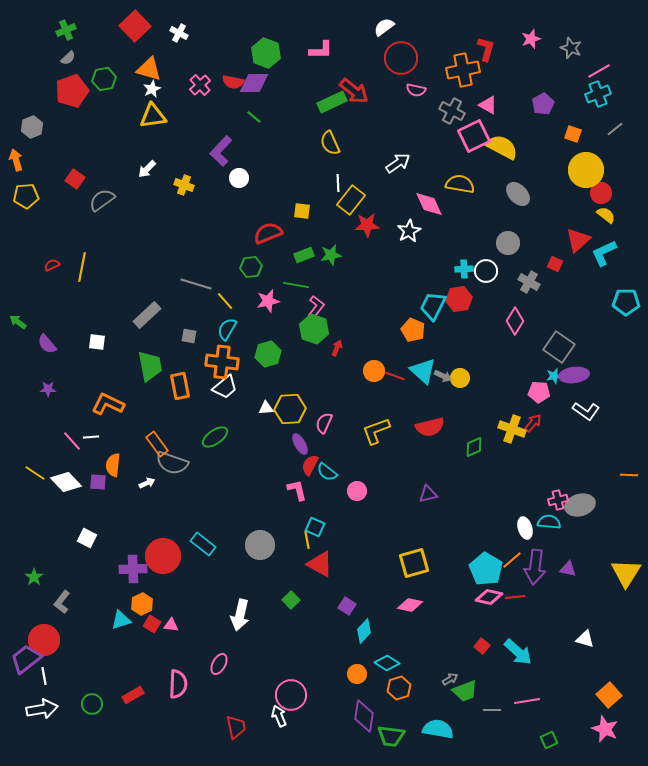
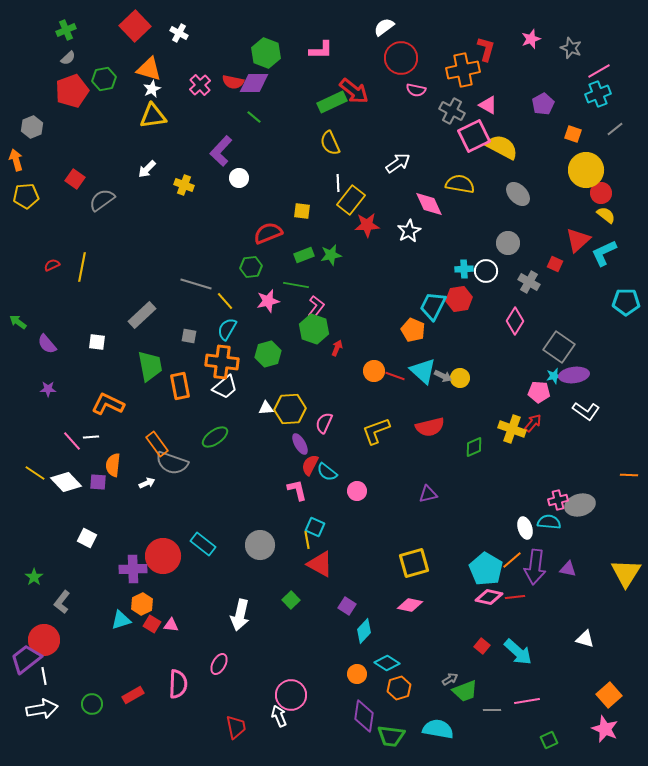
gray rectangle at (147, 315): moved 5 px left
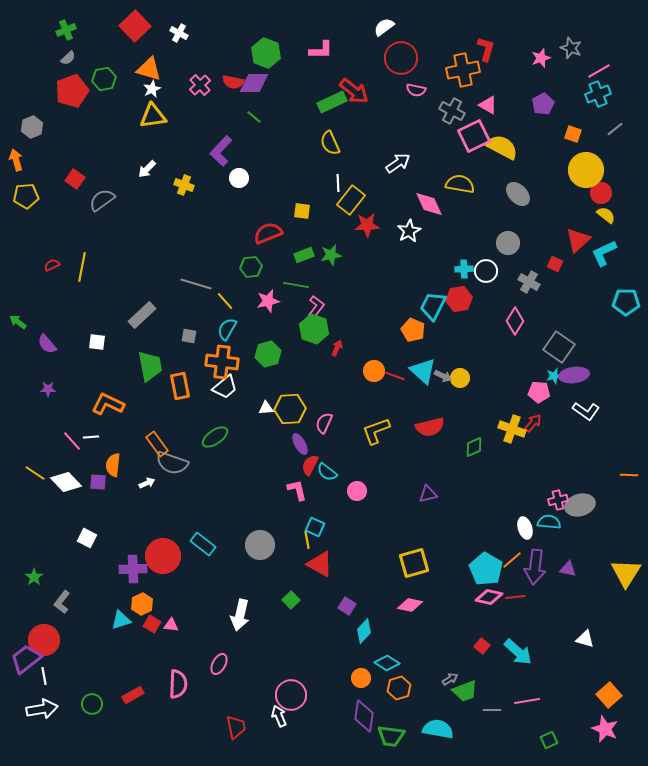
pink star at (531, 39): moved 10 px right, 19 px down
orange circle at (357, 674): moved 4 px right, 4 px down
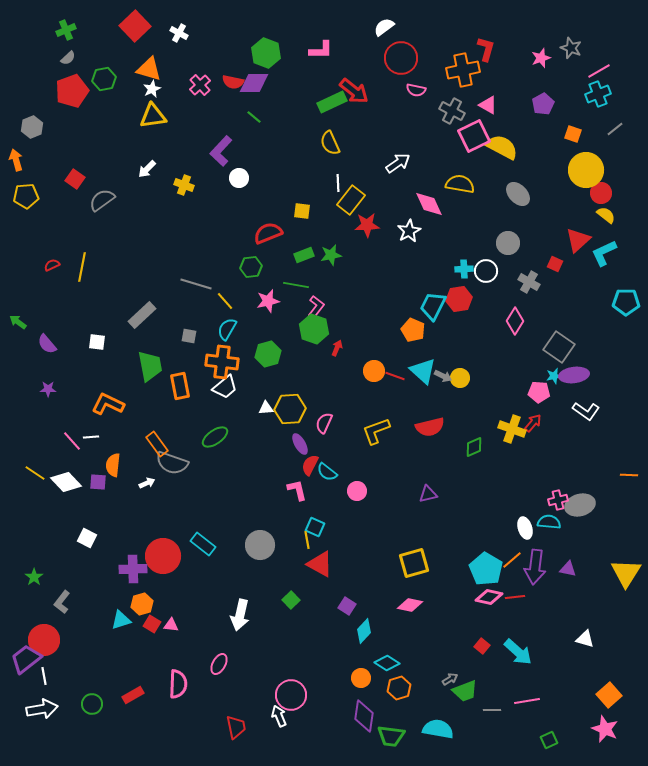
orange hexagon at (142, 604): rotated 10 degrees clockwise
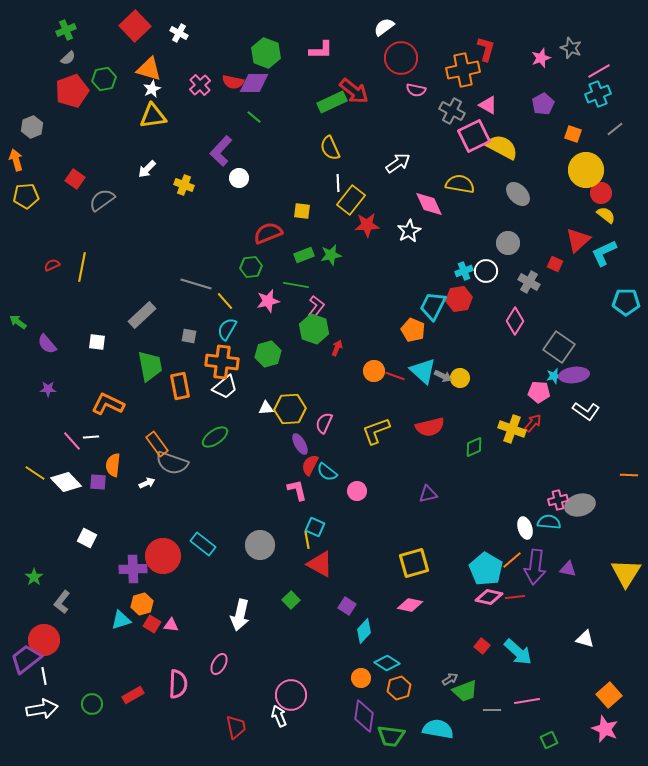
yellow semicircle at (330, 143): moved 5 px down
cyan cross at (464, 269): moved 2 px down; rotated 18 degrees counterclockwise
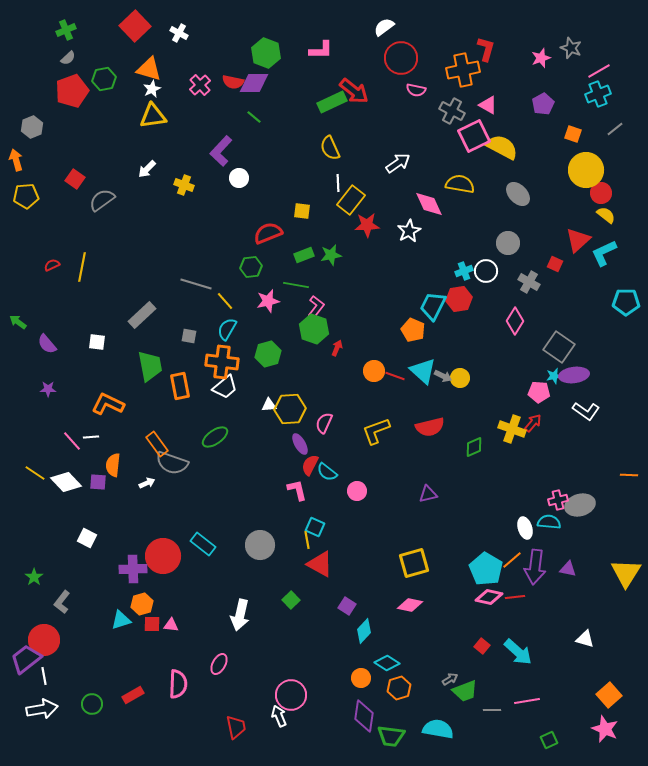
white triangle at (266, 408): moved 3 px right, 3 px up
red square at (152, 624): rotated 30 degrees counterclockwise
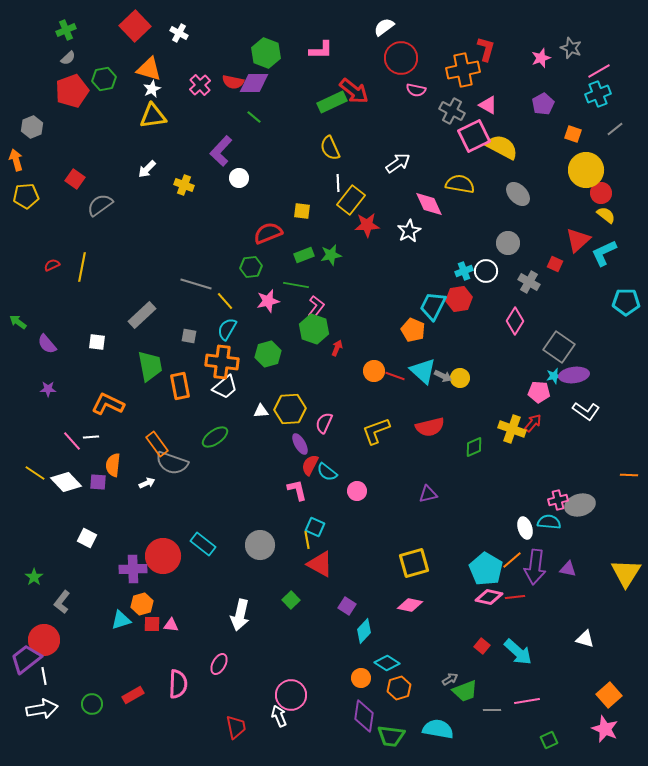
gray semicircle at (102, 200): moved 2 px left, 5 px down
white triangle at (269, 405): moved 8 px left, 6 px down
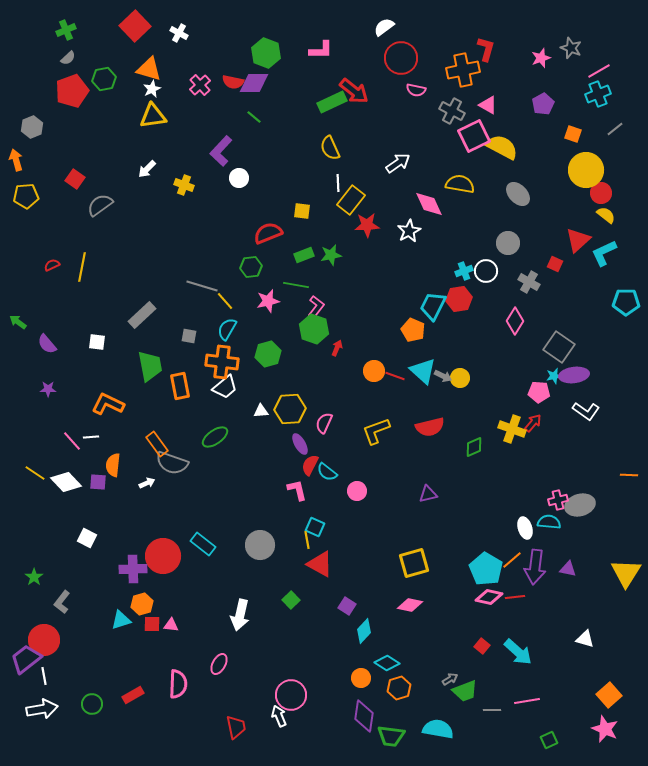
gray line at (196, 284): moved 6 px right, 2 px down
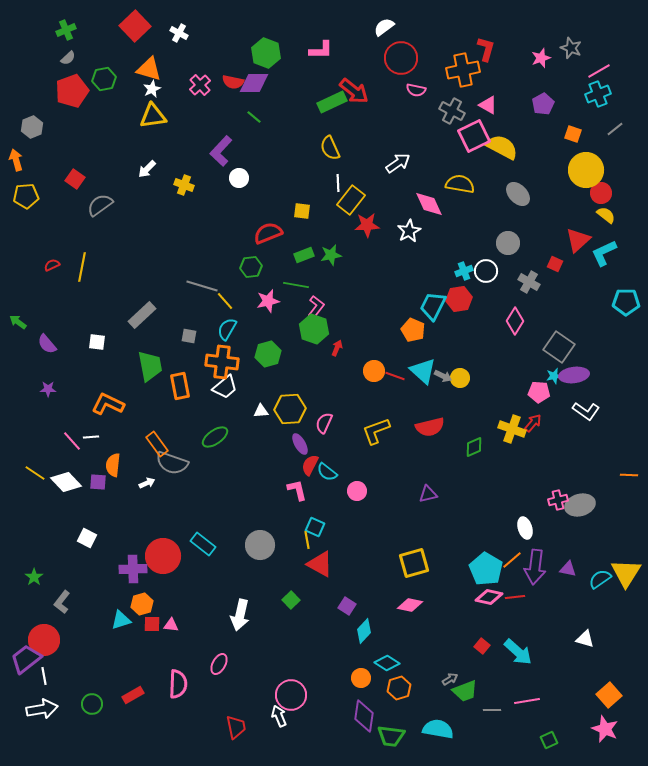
cyan semicircle at (549, 522): moved 51 px right, 57 px down; rotated 40 degrees counterclockwise
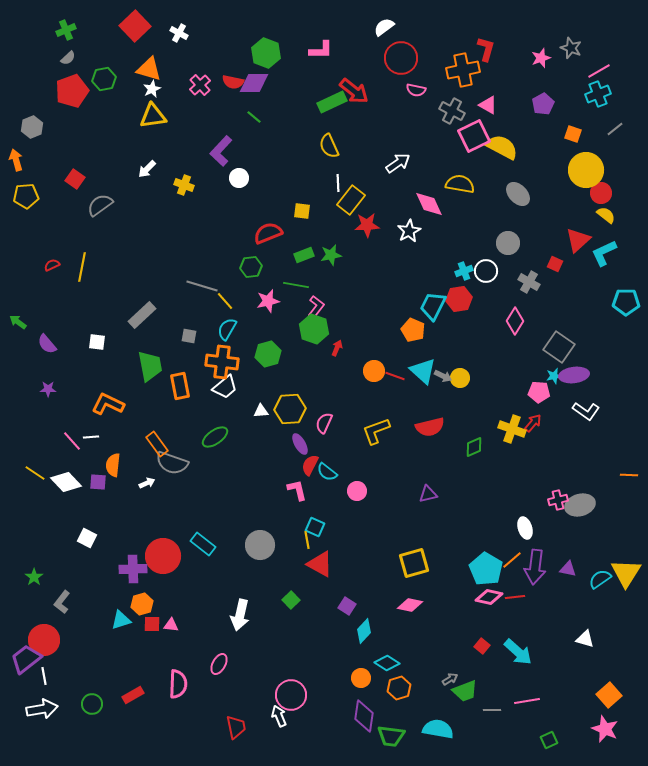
yellow semicircle at (330, 148): moved 1 px left, 2 px up
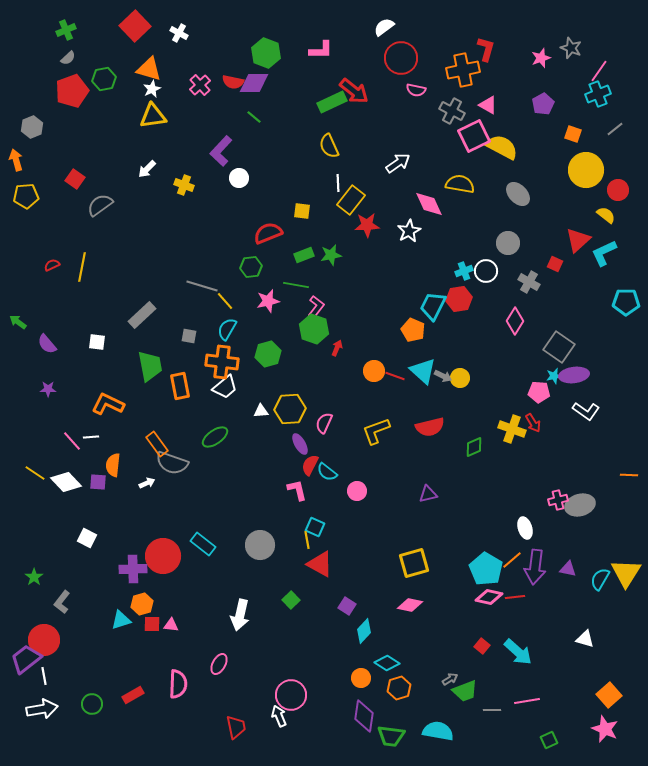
pink line at (599, 71): rotated 25 degrees counterclockwise
red circle at (601, 193): moved 17 px right, 3 px up
red arrow at (533, 423): rotated 108 degrees clockwise
cyan semicircle at (600, 579): rotated 25 degrees counterclockwise
cyan semicircle at (438, 729): moved 2 px down
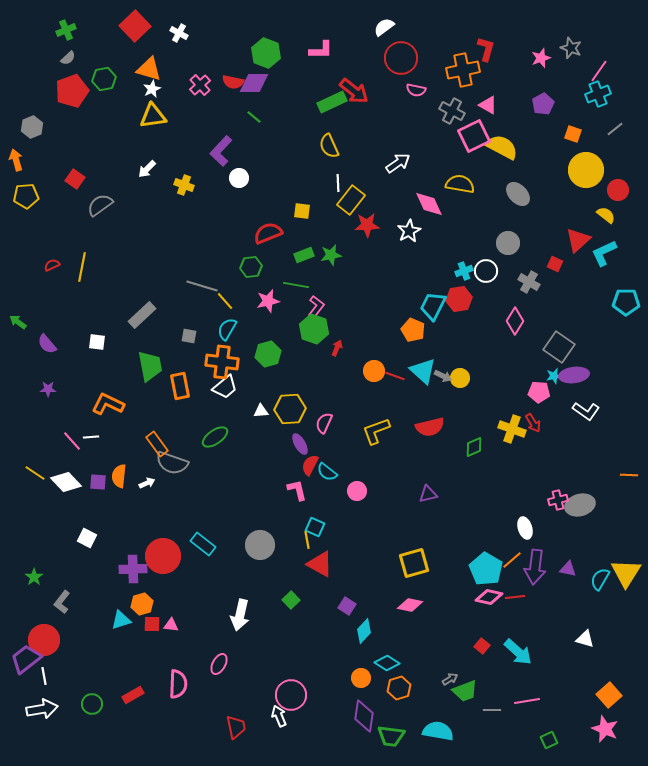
orange semicircle at (113, 465): moved 6 px right, 11 px down
